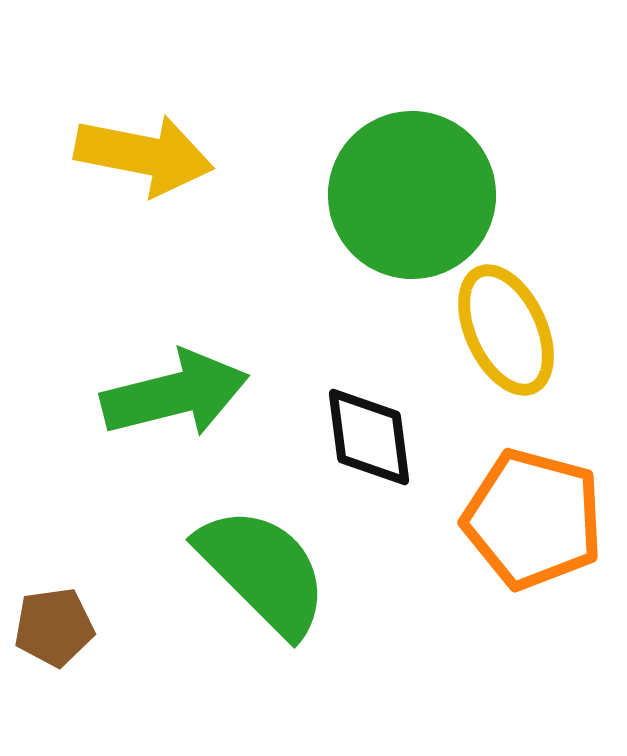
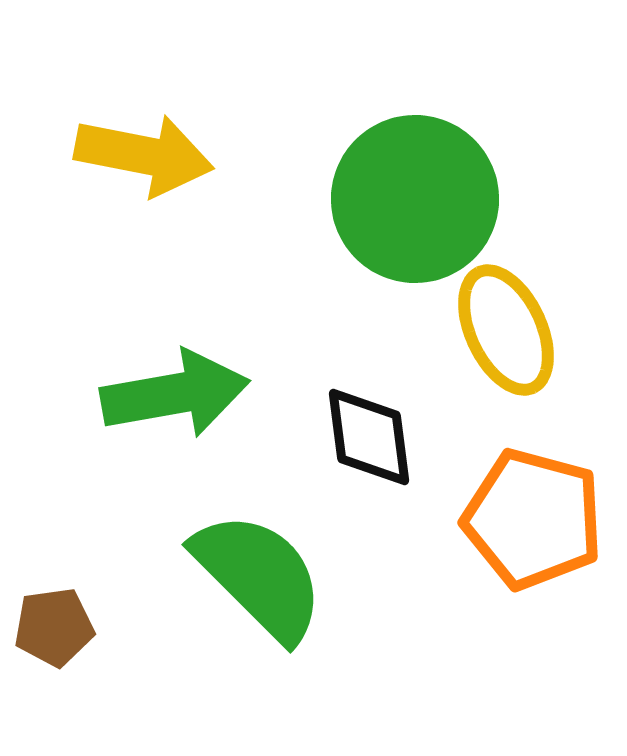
green circle: moved 3 px right, 4 px down
green arrow: rotated 4 degrees clockwise
green semicircle: moved 4 px left, 5 px down
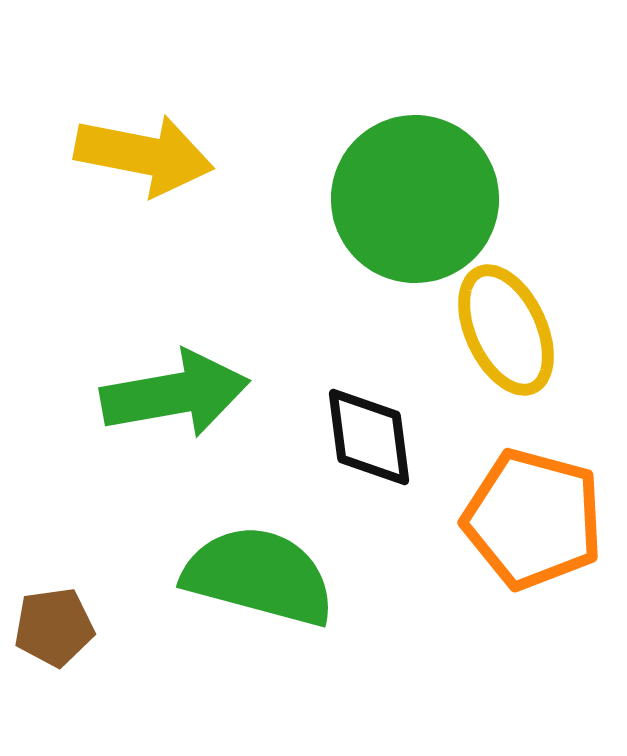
green semicircle: rotated 30 degrees counterclockwise
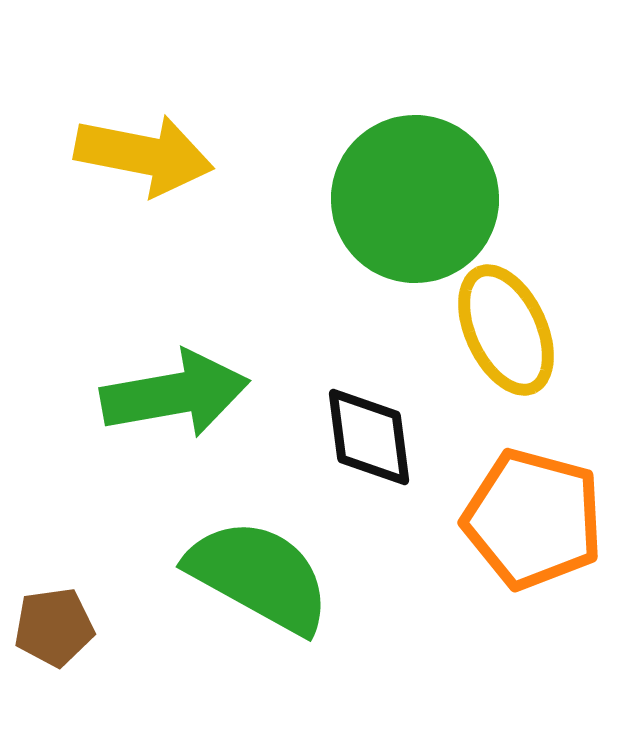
green semicircle: rotated 14 degrees clockwise
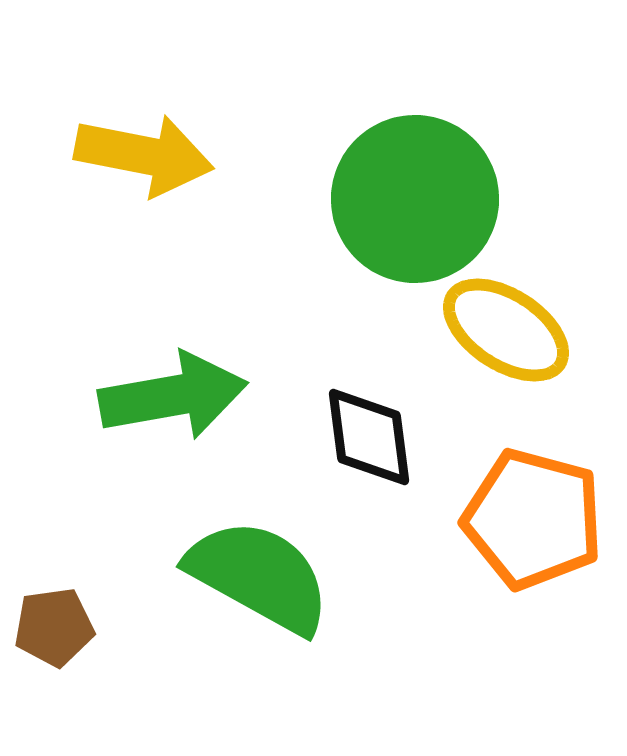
yellow ellipse: rotated 32 degrees counterclockwise
green arrow: moved 2 px left, 2 px down
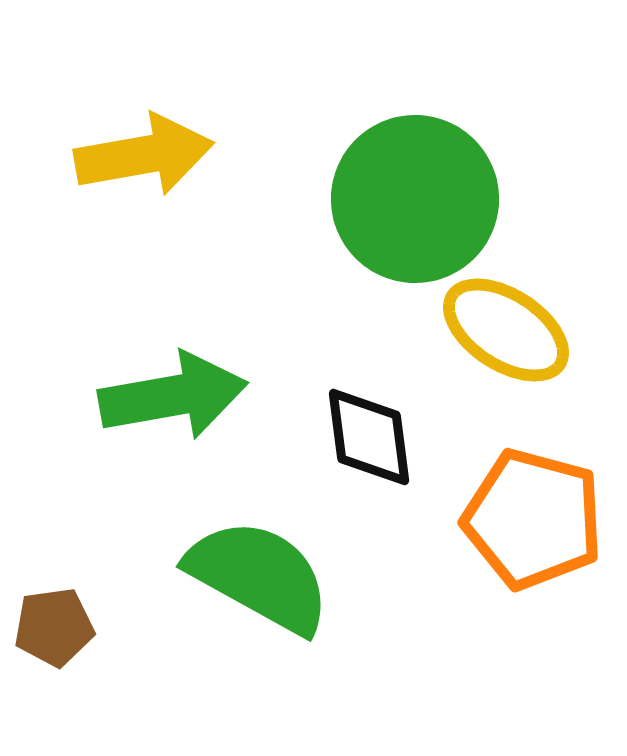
yellow arrow: rotated 21 degrees counterclockwise
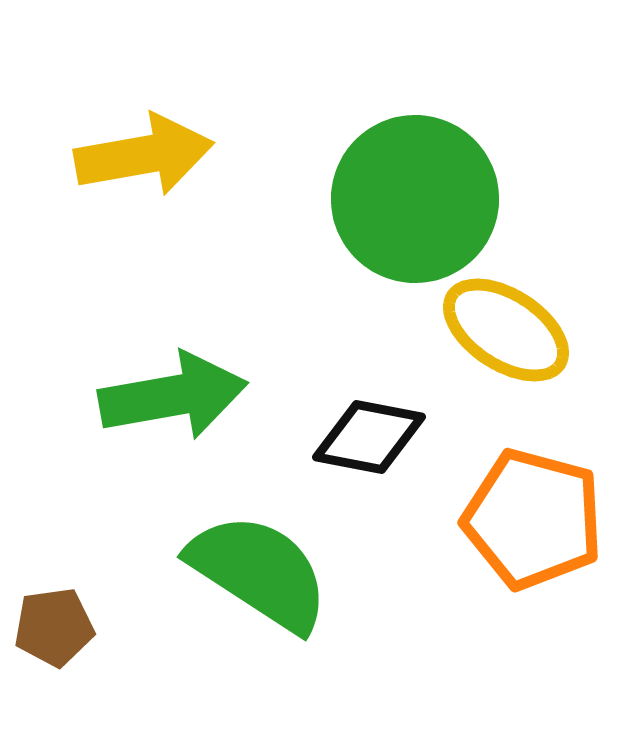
black diamond: rotated 72 degrees counterclockwise
green semicircle: moved 4 px up; rotated 4 degrees clockwise
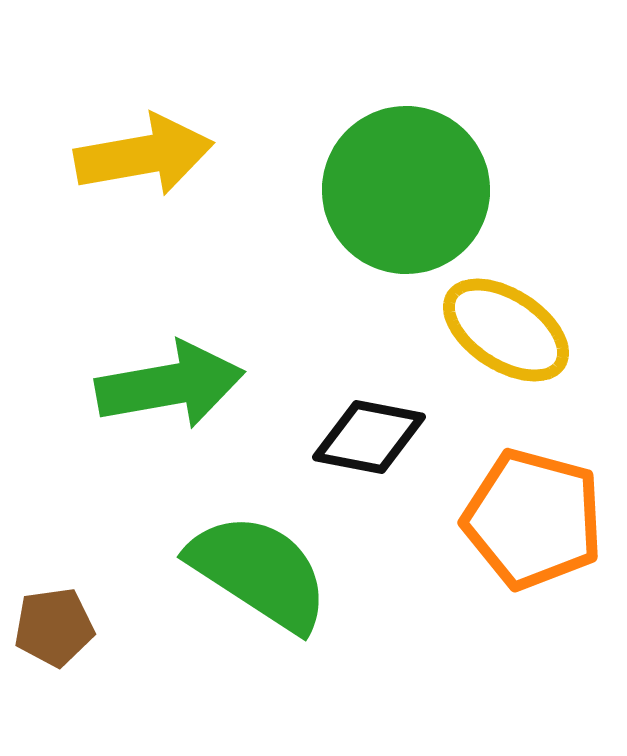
green circle: moved 9 px left, 9 px up
green arrow: moved 3 px left, 11 px up
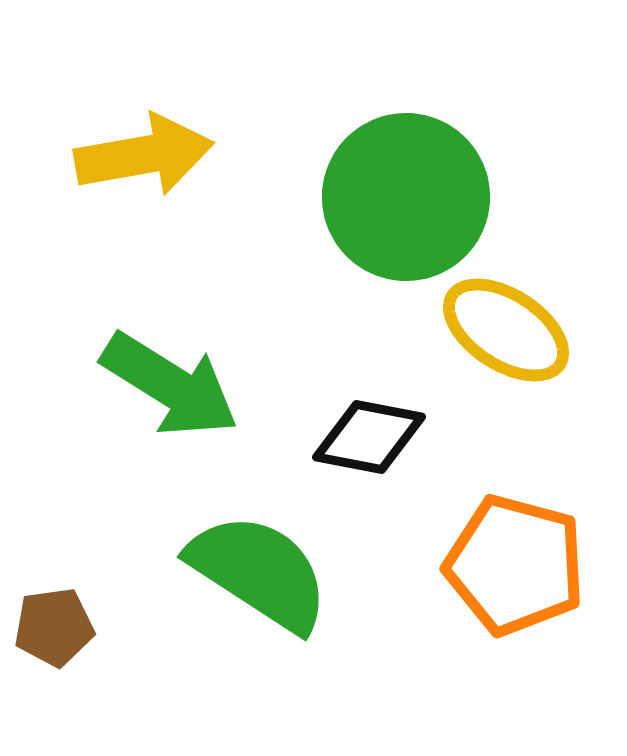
green circle: moved 7 px down
green arrow: rotated 42 degrees clockwise
orange pentagon: moved 18 px left, 46 px down
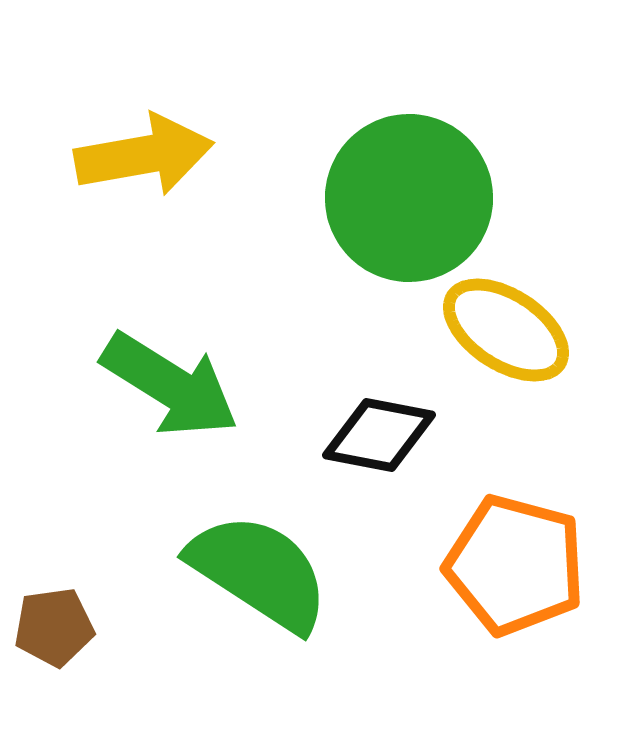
green circle: moved 3 px right, 1 px down
black diamond: moved 10 px right, 2 px up
